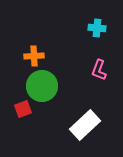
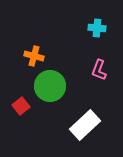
orange cross: rotated 18 degrees clockwise
green circle: moved 8 px right
red square: moved 2 px left, 3 px up; rotated 18 degrees counterclockwise
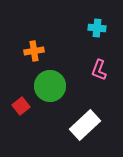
orange cross: moved 5 px up; rotated 24 degrees counterclockwise
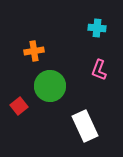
red square: moved 2 px left
white rectangle: moved 1 px down; rotated 72 degrees counterclockwise
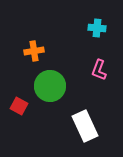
red square: rotated 24 degrees counterclockwise
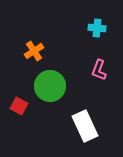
orange cross: rotated 24 degrees counterclockwise
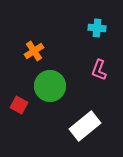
red square: moved 1 px up
white rectangle: rotated 76 degrees clockwise
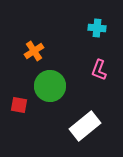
red square: rotated 18 degrees counterclockwise
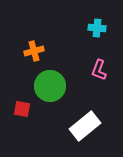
orange cross: rotated 18 degrees clockwise
red square: moved 3 px right, 4 px down
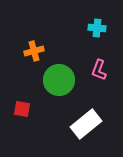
green circle: moved 9 px right, 6 px up
white rectangle: moved 1 px right, 2 px up
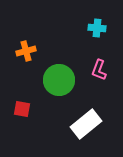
orange cross: moved 8 px left
